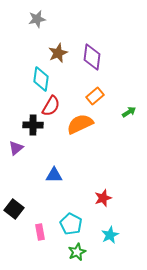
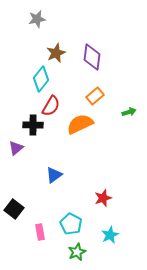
brown star: moved 2 px left
cyan diamond: rotated 30 degrees clockwise
green arrow: rotated 16 degrees clockwise
blue triangle: rotated 36 degrees counterclockwise
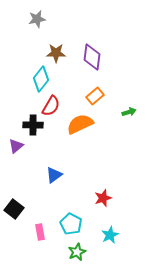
brown star: rotated 24 degrees clockwise
purple triangle: moved 2 px up
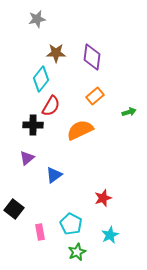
orange semicircle: moved 6 px down
purple triangle: moved 11 px right, 12 px down
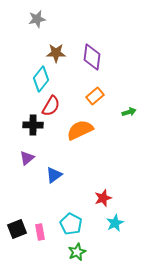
black square: moved 3 px right, 20 px down; rotated 30 degrees clockwise
cyan star: moved 5 px right, 12 px up
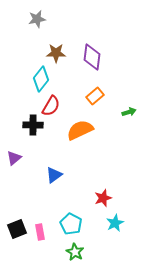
purple triangle: moved 13 px left
green star: moved 2 px left; rotated 18 degrees counterclockwise
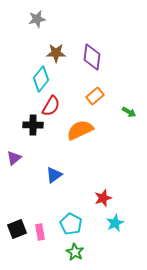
green arrow: rotated 48 degrees clockwise
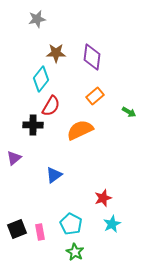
cyan star: moved 3 px left, 1 px down
